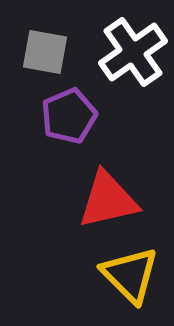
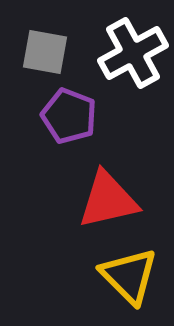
white cross: moved 1 px down; rotated 6 degrees clockwise
purple pentagon: rotated 28 degrees counterclockwise
yellow triangle: moved 1 px left, 1 px down
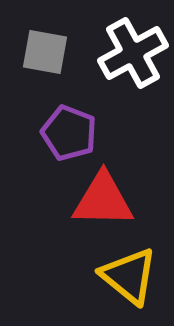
purple pentagon: moved 17 px down
red triangle: moved 5 px left; rotated 14 degrees clockwise
yellow triangle: rotated 6 degrees counterclockwise
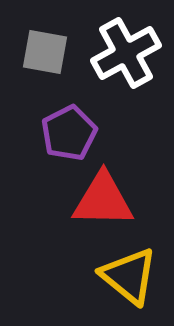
white cross: moved 7 px left
purple pentagon: rotated 24 degrees clockwise
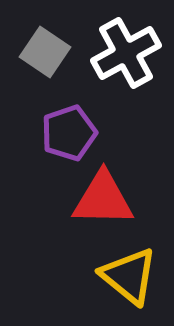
gray square: rotated 24 degrees clockwise
purple pentagon: rotated 8 degrees clockwise
red triangle: moved 1 px up
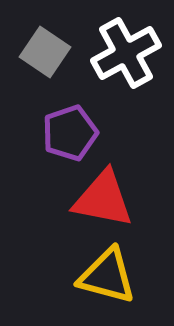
purple pentagon: moved 1 px right
red triangle: rotated 10 degrees clockwise
yellow triangle: moved 22 px left; rotated 24 degrees counterclockwise
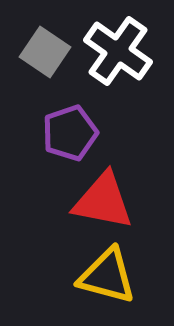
white cross: moved 8 px left, 2 px up; rotated 26 degrees counterclockwise
red triangle: moved 2 px down
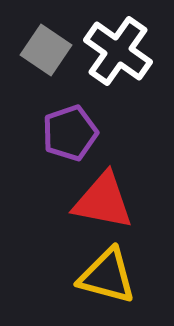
gray square: moved 1 px right, 2 px up
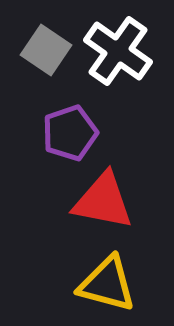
yellow triangle: moved 8 px down
